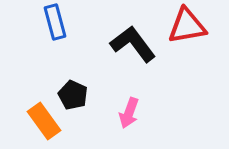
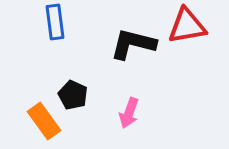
blue rectangle: rotated 8 degrees clockwise
black L-shape: rotated 39 degrees counterclockwise
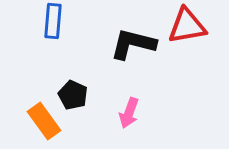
blue rectangle: moved 2 px left, 1 px up; rotated 12 degrees clockwise
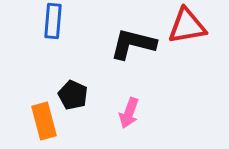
orange rectangle: rotated 21 degrees clockwise
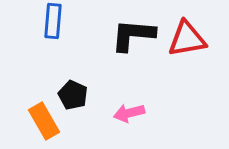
red triangle: moved 13 px down
black L-shape: moved 9 px up; rotated 9 degrees counterclockwise
pink arrow: rotated 56 degrees clockwise
orange rectangle: rotated 15 degrees counterclockwise
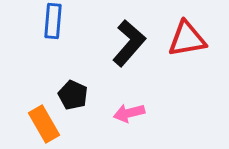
black L-shape: moved 4 px left, 8 px down; rotated 126 degrees clockwise
orange rectangle: moved 3 px down
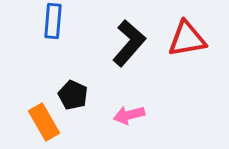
pink arrow: moved 2 px down
orange rectangle: moved 2 px up
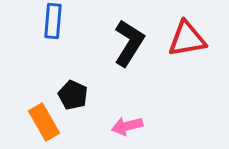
black L-shape: rotated 9 degrees counterclockwise
pink arrow: moved 2 px left, 11 px down
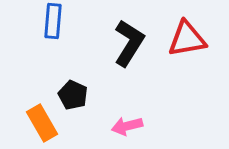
orange rectangle: moved 2 px left, 1 px down
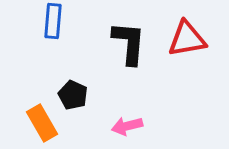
black L-shape: rotated 27 degrees counterclockwise
